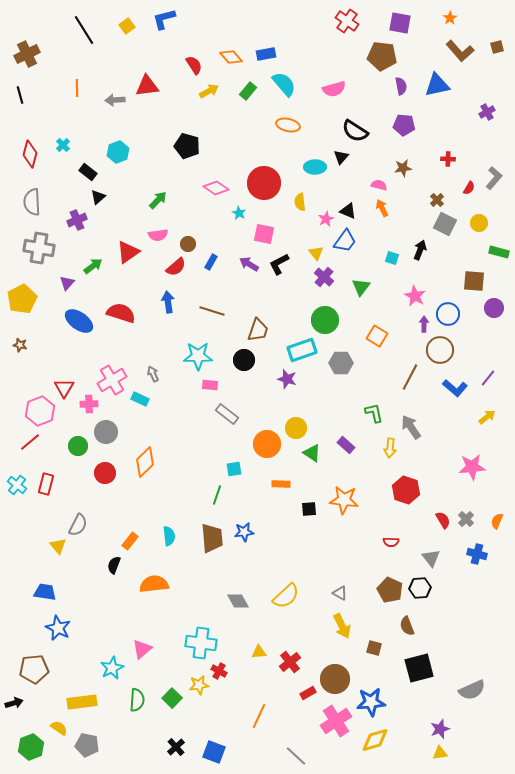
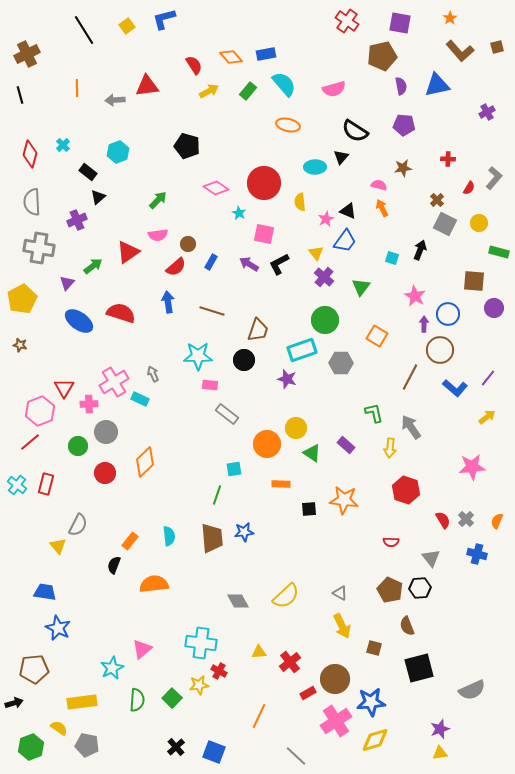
brown pentagon at (382, 56): rotated 20 degrees counterclockwise
pink cross at (112, 380): moved 2 px right, 2 px down
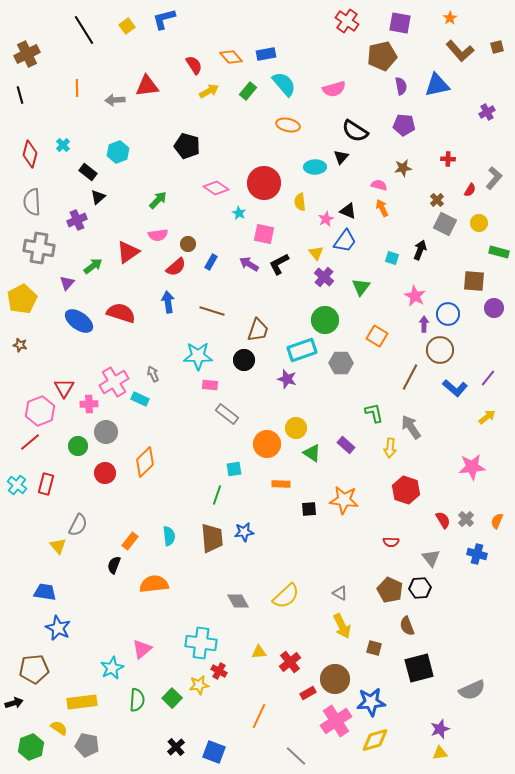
red semicircle at (469, 188): moved 1 px right, 2 px down
